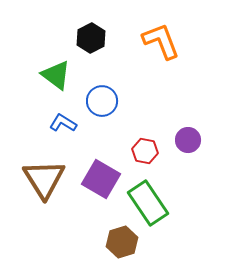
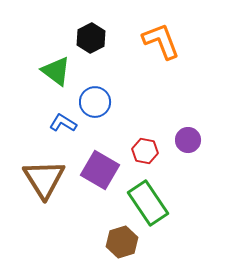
green triangle: moved 4 px up
blue circle: moved 7 px left, 1 px down
purple square: moved 1 px left, 9 px up
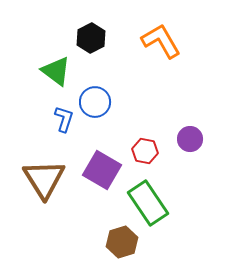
orange L-shape: rotated 9 degrees counterclockwise
blue L-shape: moved 1 px right, 4 px up; rotated 76 degrees clockwise
purple circle: moved 2 px right, 1 px up
purple square: moved 2 px right
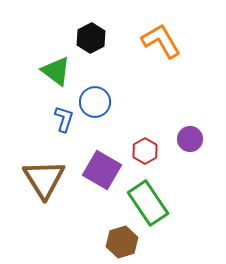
red hexagon: rotated 20 degrees clockwise
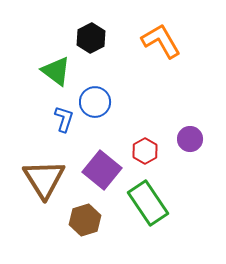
purple square: rotated 9 degrees clockwise
brown hexagon: moved 37 px left, 22 px up
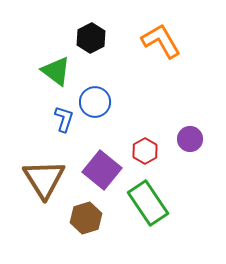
brown hexagon: moved 1 px right, 2 px up
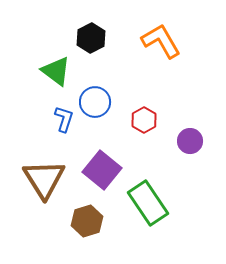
purple circle: moved 2 px down
red hexagon: moved 1 px left, 31 px up
brown hexagon: moved 1 px right, 3 px down
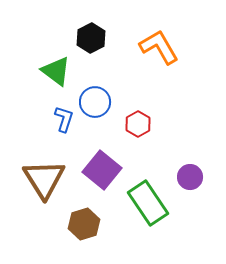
orange L-shape: moved 2 px left, 6 px down
red hexagon: moved 6 px left, 4 px down
purple circle: moved 36 px down
brown hexagon: moved 3 px left, 3 px down
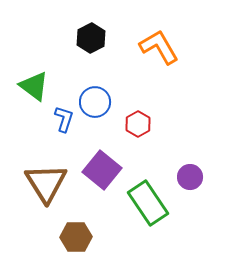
green triangle: moved 22 px left, 15 px down
brown triangle: moved 2 px right, 4 px down
brown hexagon: moved 8 px left, 13 px down; rotated 16 degrees clockwise
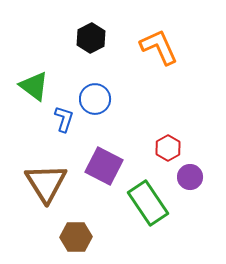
orange L-shape: rotated 6 degrees clockwise
blue circle: moved 3 px up
red hexagon: moved 30 px right, 24 px down
purple square: moved 2 px right, 4 px up; rotated 12 degrees counterclockwise
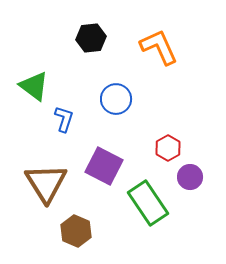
black hexagon: rotated 20 degrees clockwise
blue circle: moved 21 px right
brown hexagon: moved 6 px up; rotated 24 degrees clockwise
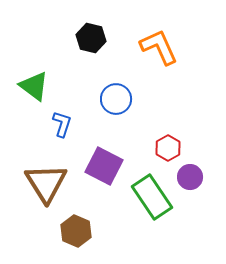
black hexagon: rotated 20 degrees clockwise
blue L-shape: moved 2 px left, 5 px down
green rectangle: moved 4 px right, 6 px up
